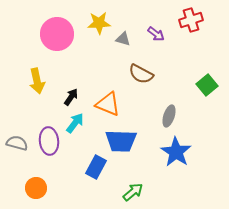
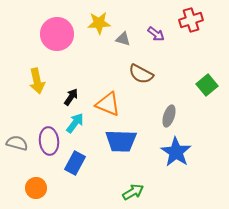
blue rectangle: moved 21 px left, 4 px up
green arrow: rotated 10 degrees clockwise
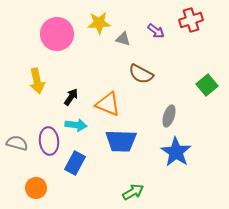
purple arrow: moved 3 px up
cyan arrow: moved 1 px right, 2 px down; rotated 60 degrees clockwise
